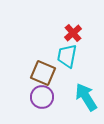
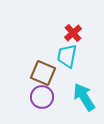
cyan arrow: moved 2 px left
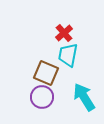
red cross: moved 9 px left
cyan trapezoid: moved 1 px right, 1 px up
brown square: moved 3 px right
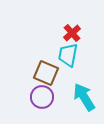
red cross: moved 8 px right
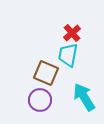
purple circle: moved 2 px left, 3 px down
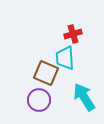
red cross: moved 1 px right, 1 px down; rotated 24 degrees clockwise
cyan trapezoid: moved 3 px left, 3 px down; rotated 15 degrees counterclockwise
purple circle: moved 1 px left
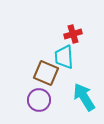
cyan trapezoid: moved 1 px left, 1 px up
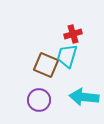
cyan trapezoid: moved 3 px right, 1 px up; rotated 20 degrees clockwise
brown square: moved 8 px up
cyan arrow: rotated 52 degrees counterclockwise
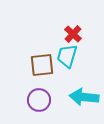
red cross: rotated 30 degrees counterclockwise
brown square: moved 4 px left; rotated 30 degrees counterclockwise
